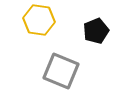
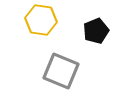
yellow hexagon: moved 2 px right
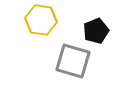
gray square: moved 12 px right, 10 px up; rotated 6 degrees counterclockwise
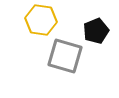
gray square: moved 8 px left, 5 px up
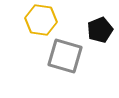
black pentagon: moved 4 px right, 1 px up
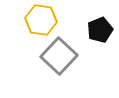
gray square: moved 6 px left; rotated 27 degrees clockwise
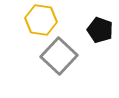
black pentagon: rotated 30 degrees counterclockwise
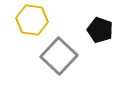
yellow hexagon: moved 9 px left
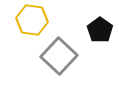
black pentagon: rotated 15 degrees clockwise
